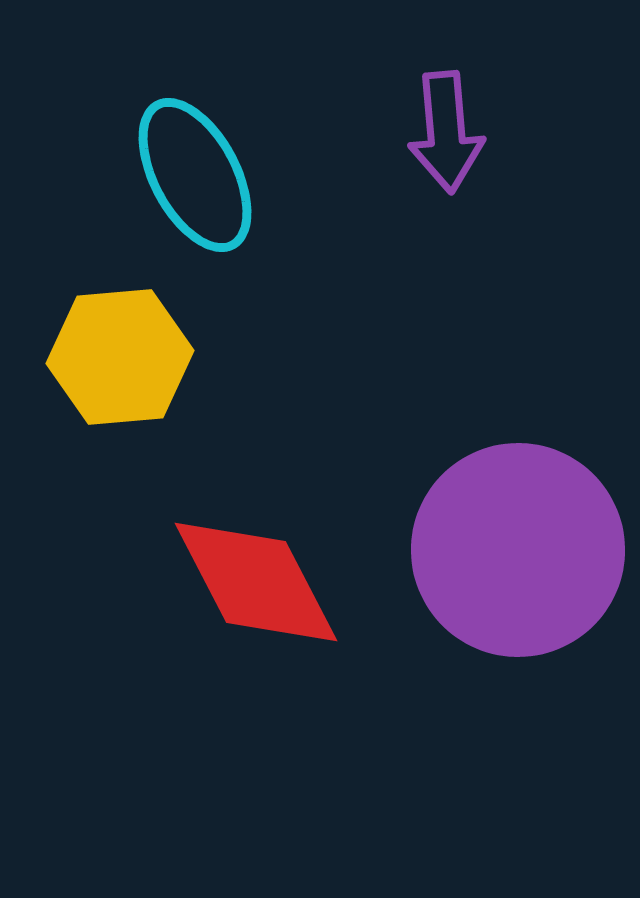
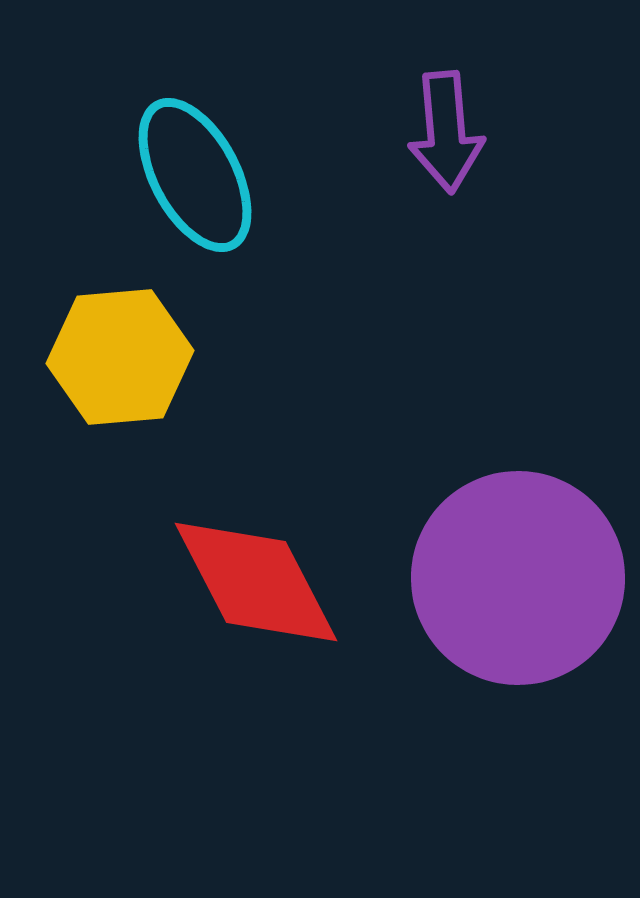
purple circle: moved 28 px down
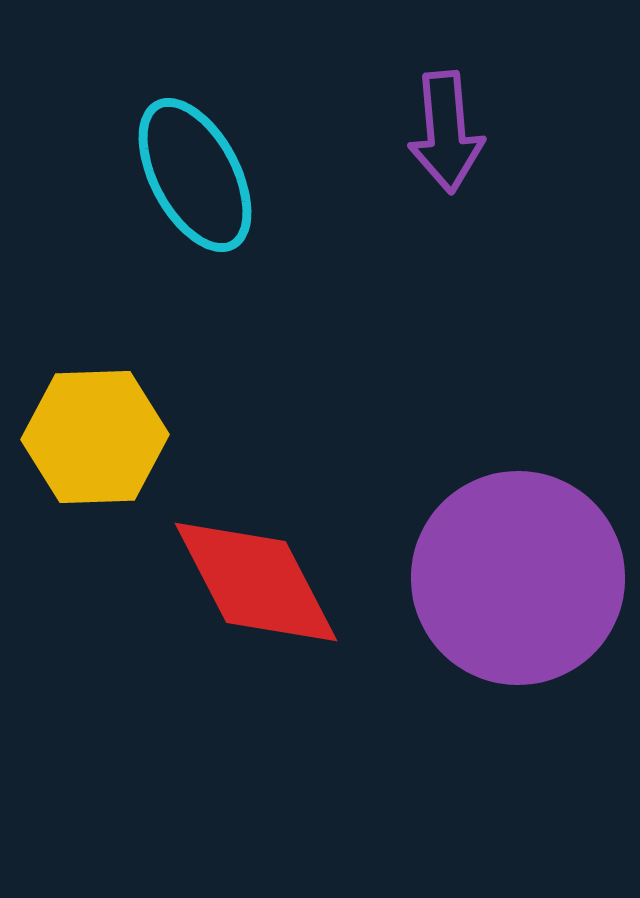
yellow hexagon: moved 25 px left, 80 px down; rotated 3 degrees clockwise
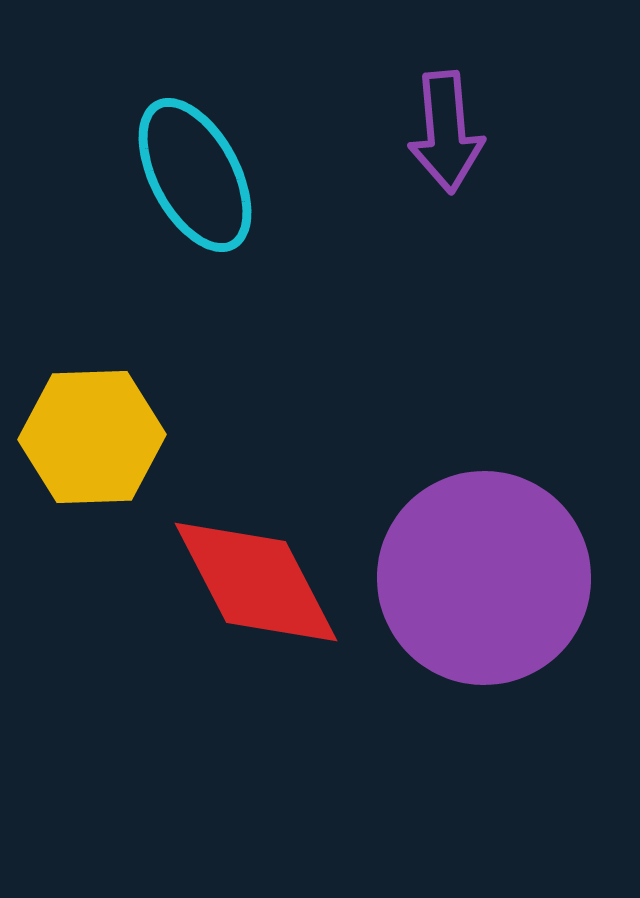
yellow hexagon: moved 3 px left
purple circle: moved 34 px left
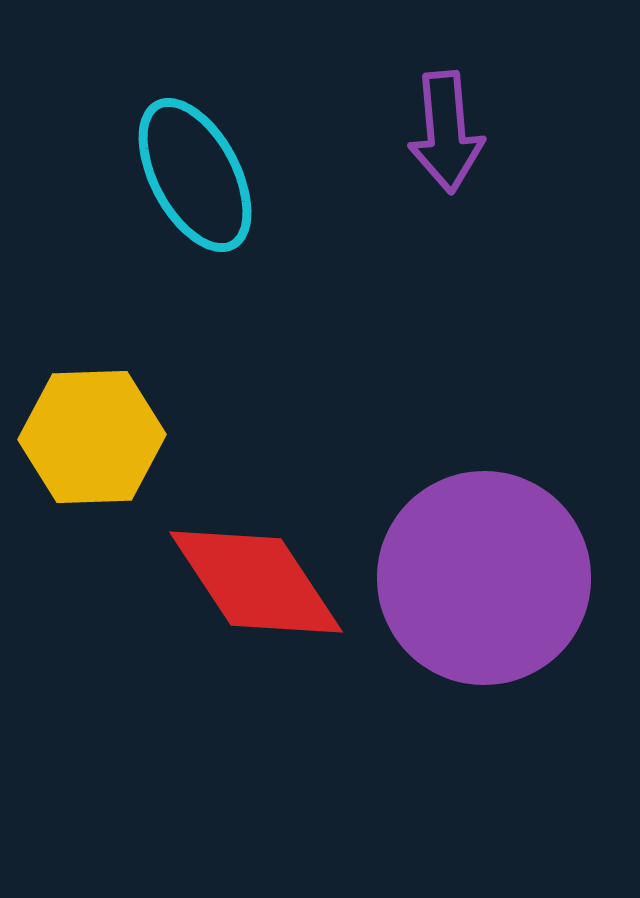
red diamond: rotated 6 degrees counterclockwise
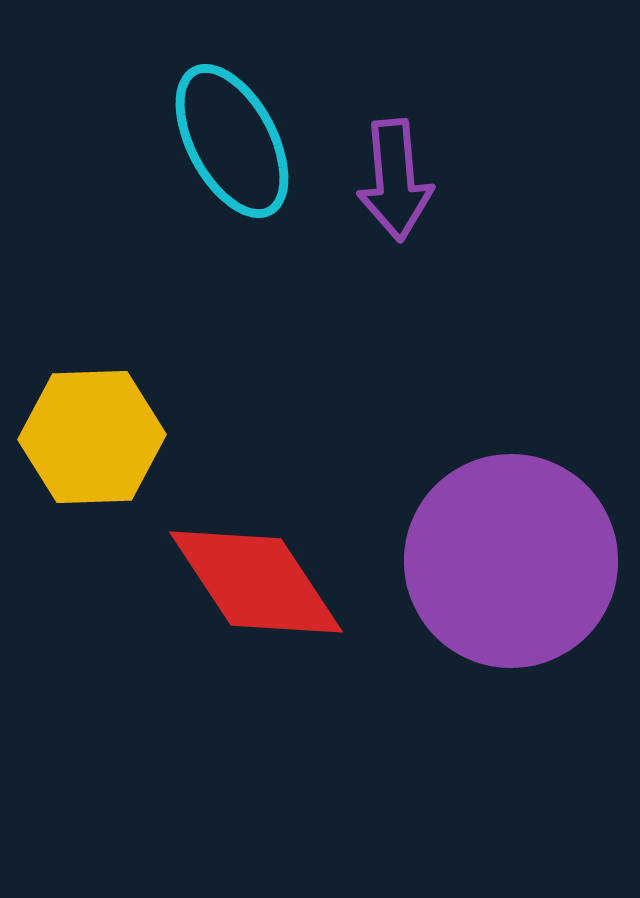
purple arrow: moved 51 px left, 48 px down
cyan ellipse: moved 37 px right, 34 px up
purple circle: moved 27 px right, 17 px up
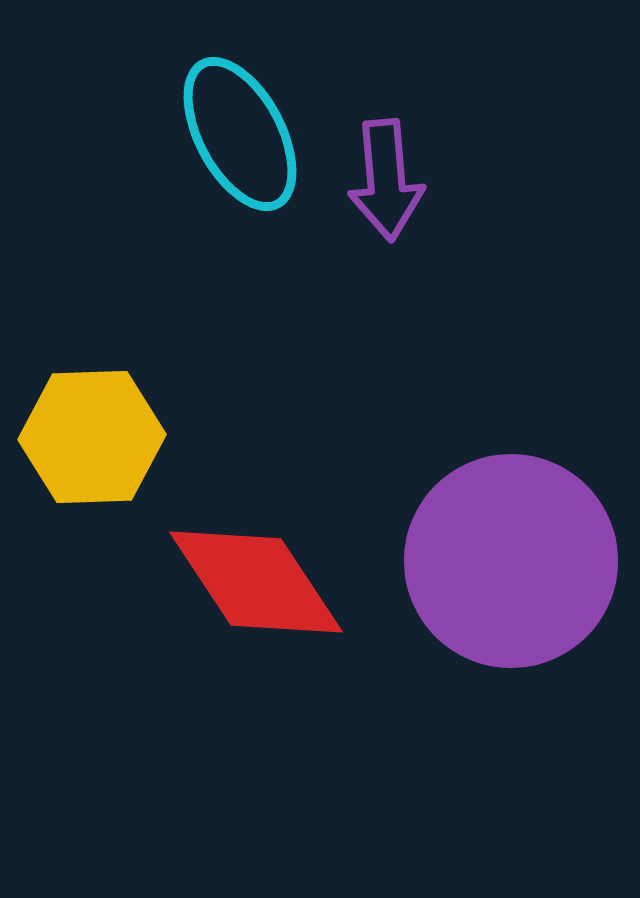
cyan ellipse: moved 8 px right, 7 px up
purple arrow: moved 9 px left
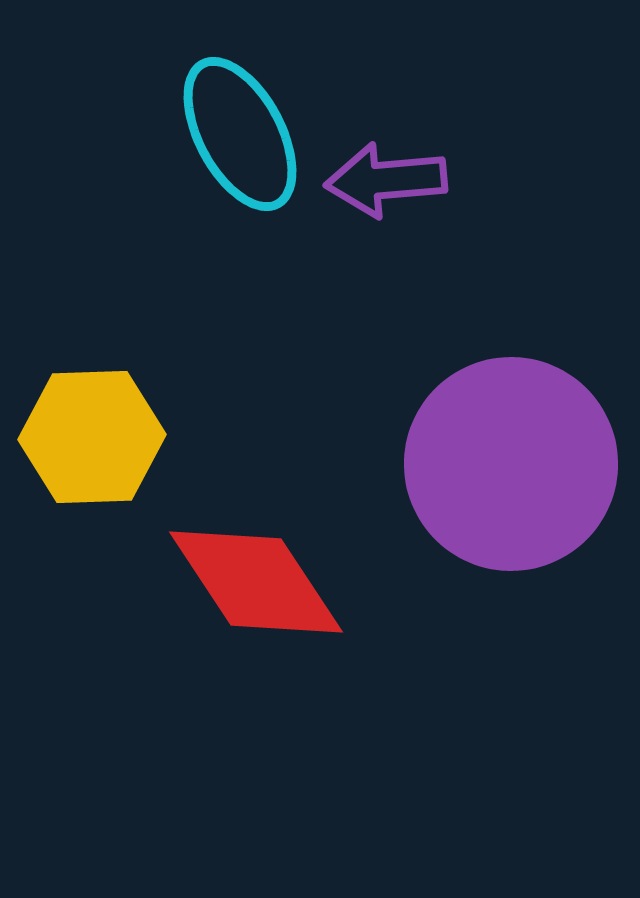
purple arrow: rotated 90 degrees clockwise
purple circle: moved 97 px up
